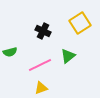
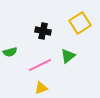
black cross: rotated 14 degrees counterclockwise
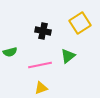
pink line: rotated 15 degrees clockwise
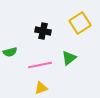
green triangle: moved 1 px right, 2 px down
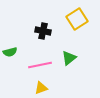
yellow square: moved 3 px left, 4 px up
